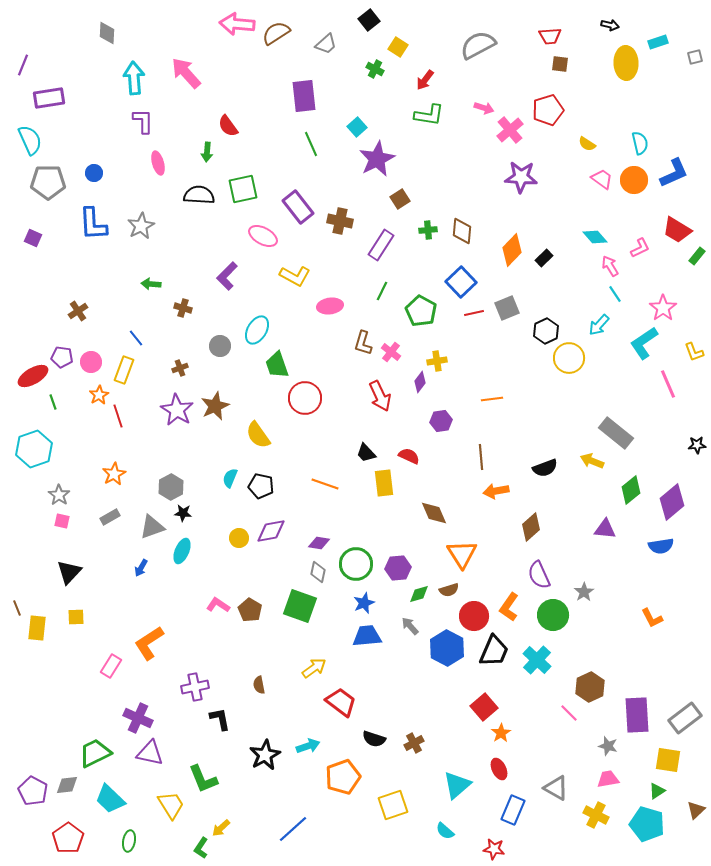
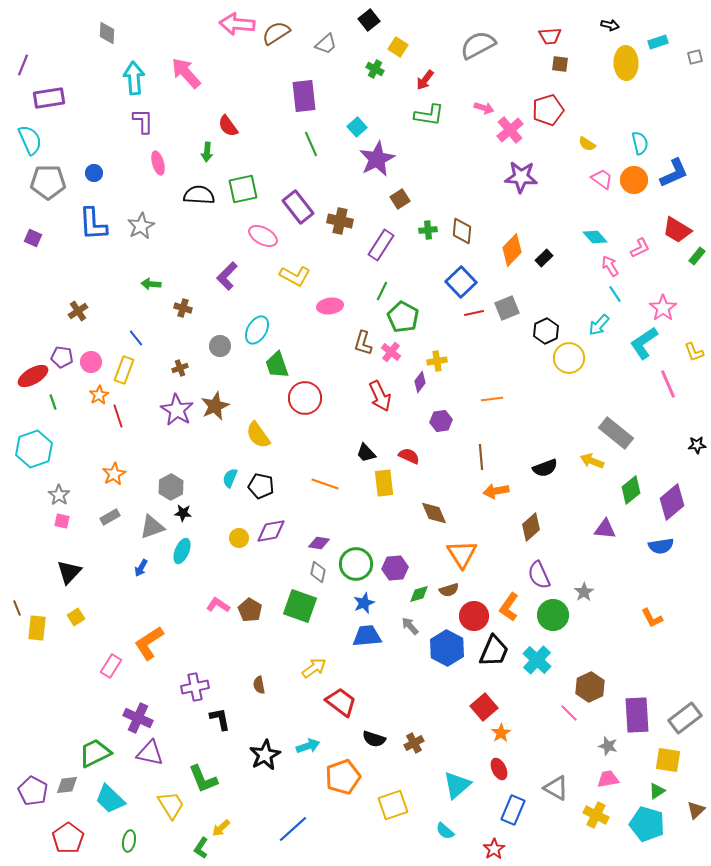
green pentagon at (421, 311): moved 18 px left, 6 px down
purple hexagon at (398, 568): moved 3 px left
yellow square at (76, 617): rotated 30 degrees counterclockwise
red star at (494, 849): rotated 30 degrees clockwise
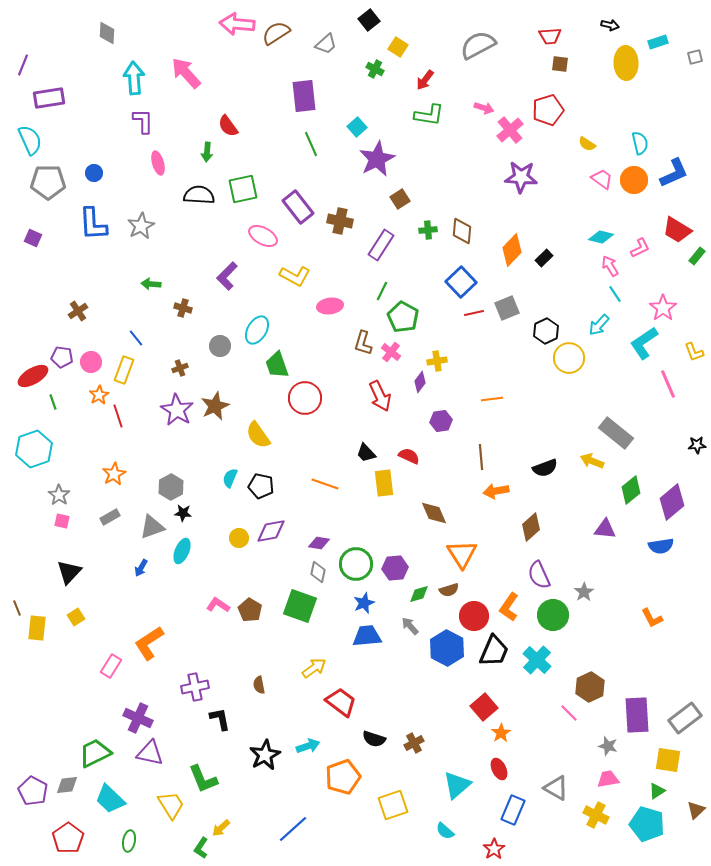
cyan diamond at (595, 237): moved 6 px right; rotated 35 degrees counterclockwise
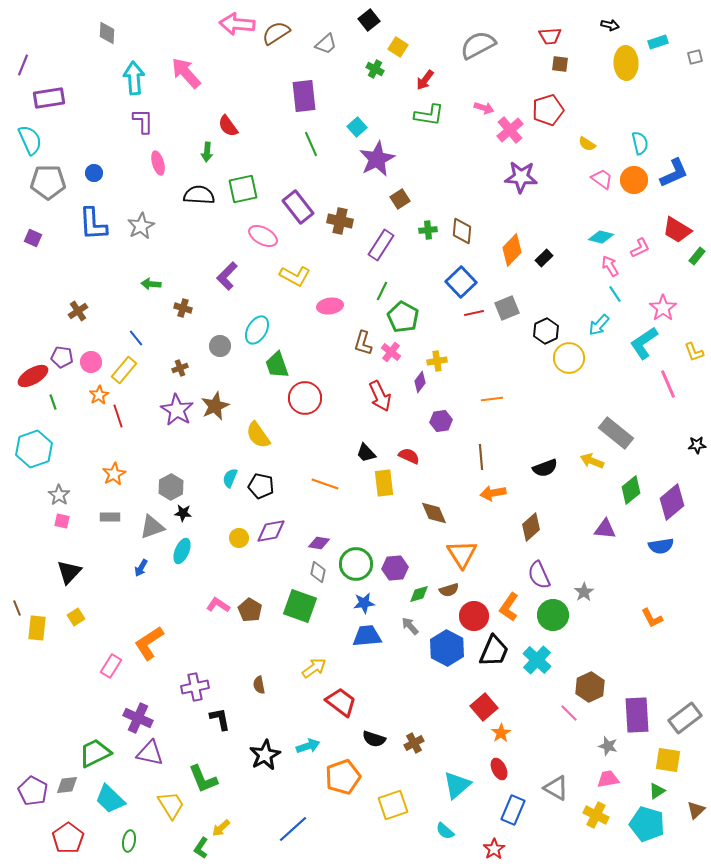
yellow rectangle at (124, 370): rotated 20 degrees clockwise
orange arrow at (496, 491): moved 3 px left, 2 px down
gray rectangle at (110, 517): rotated 30 degrees clockwise
blue star at (364, 603): rotated 15 degrees clockwise
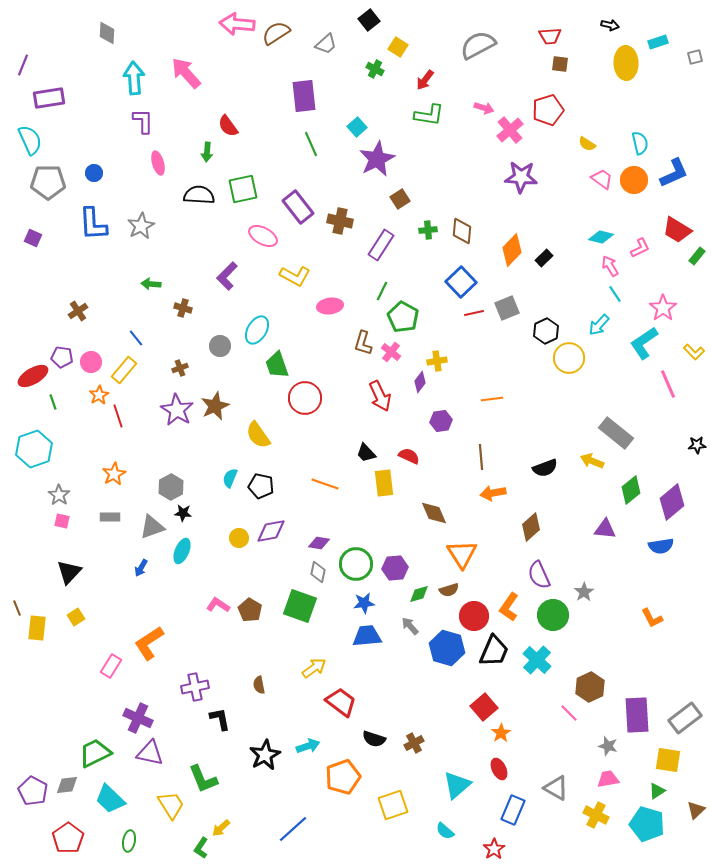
yellow L-shape at (694, 352): rotated 25 degrees counterclockwise
blue hexagon at (447, 648): rotated 12 degrees counterclockwise
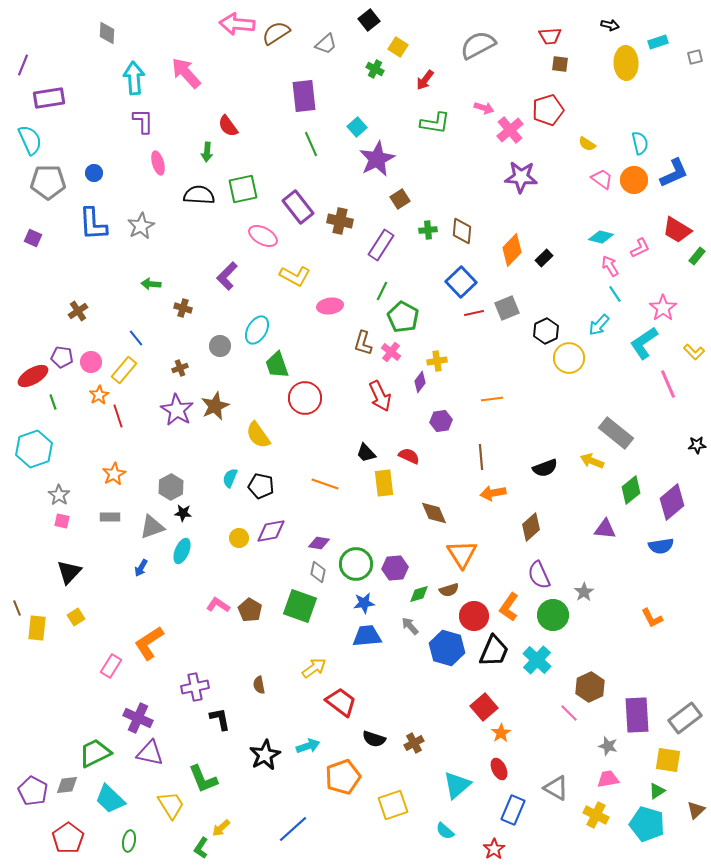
green L-shape at (429, 115): moved 6 px right, 8 px down
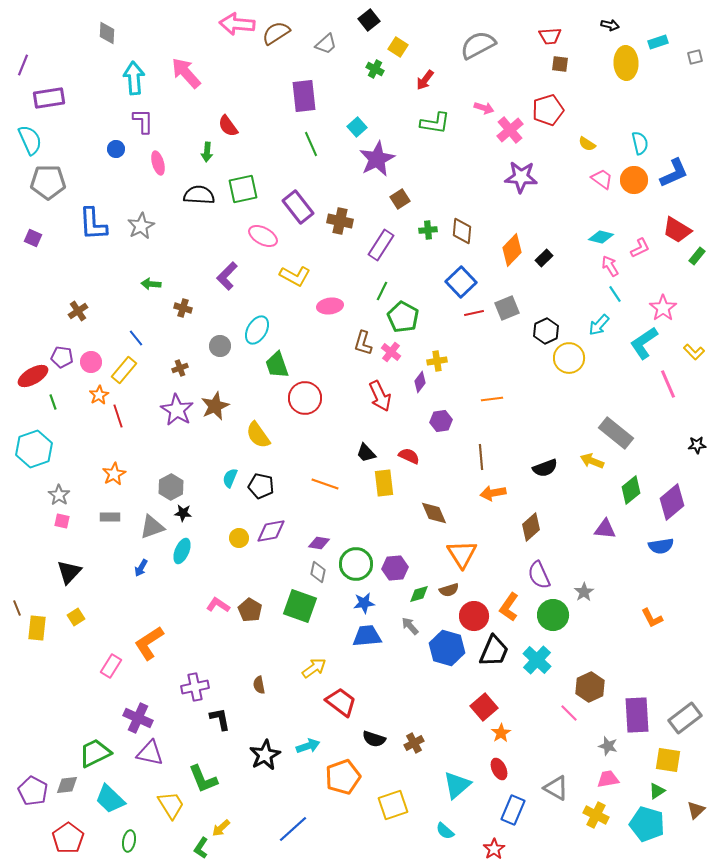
blue circle at (94, 173): moved 22 px right, 24 px up
